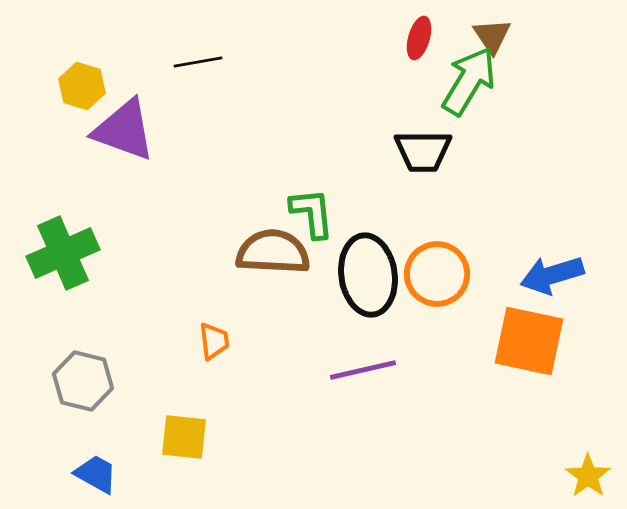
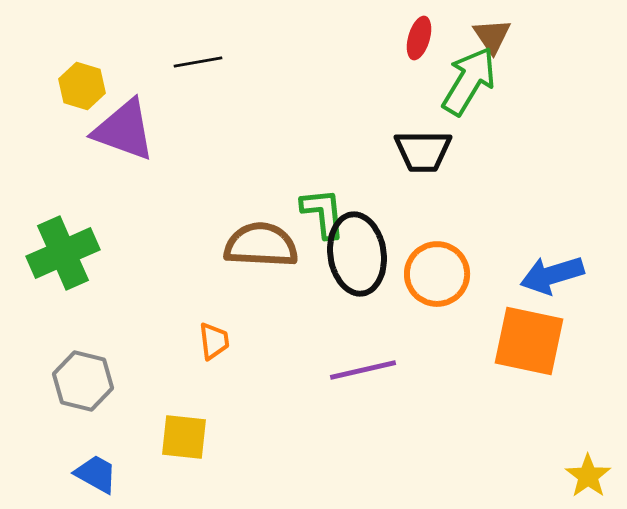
green L-shape: moved 11 px right
brown semicircle: moved 12 px left, 7 px up
black ellipse: moved 11 px left, 21 px up
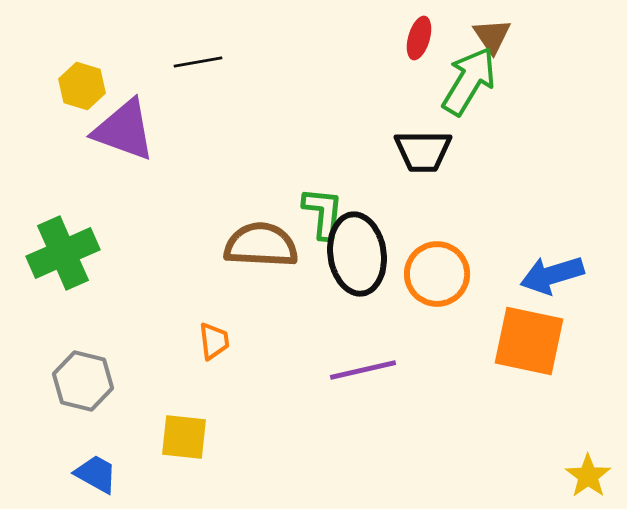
green L-shape: rotated 12 degrees clockwise
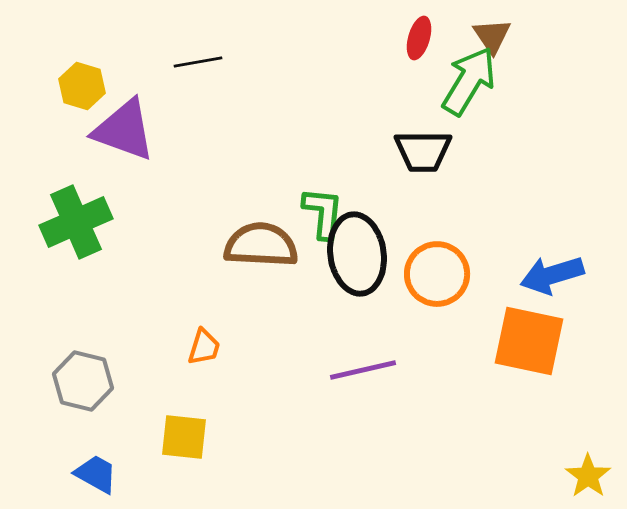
green cross: moved 13 px right, 31 px up
orange trapezoid: moved 10 px left, 6 px down; rotated 24 degrees clockwise
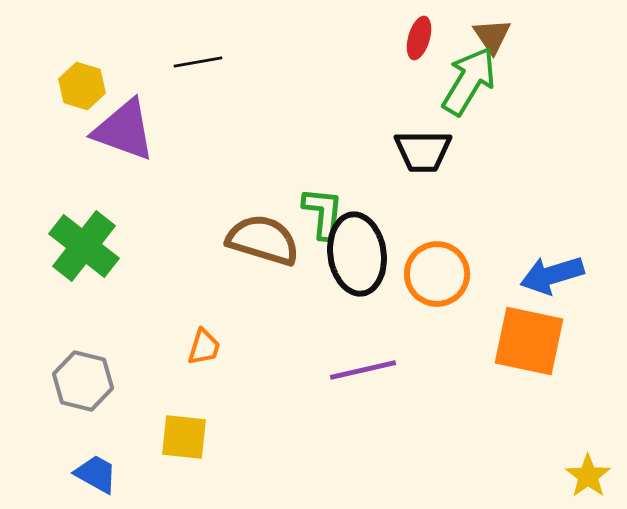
green cross: moved 8 px right, 24 px down; rotated 28 degrees counterclockwise
brown semicircle: moved 2 px right, 5 px up; rotated 14 degrees clockwise
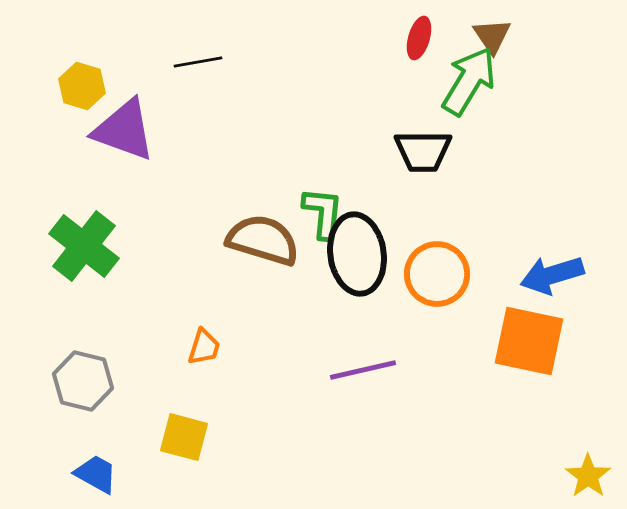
yellow square: rotated 9 degrees clockwise
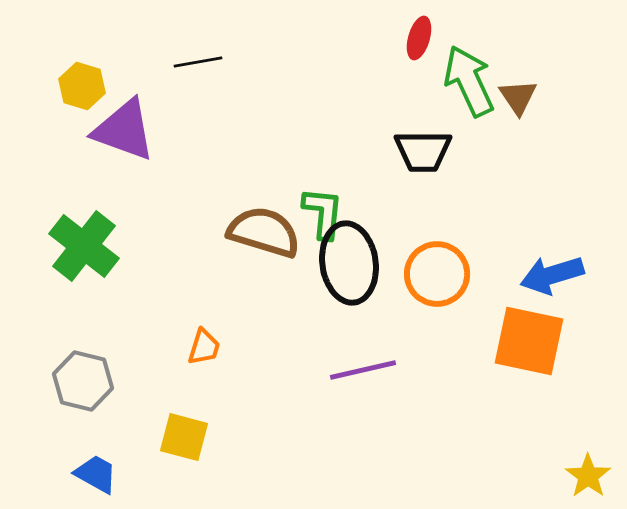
brown triangle: moved 26 px right, 61 px down
green arrow: rotated 56 degrees counterclockwise
brown semicircle: moved 1 px right, 8 px up
black ellipse: moved 8 px left, 9 px down
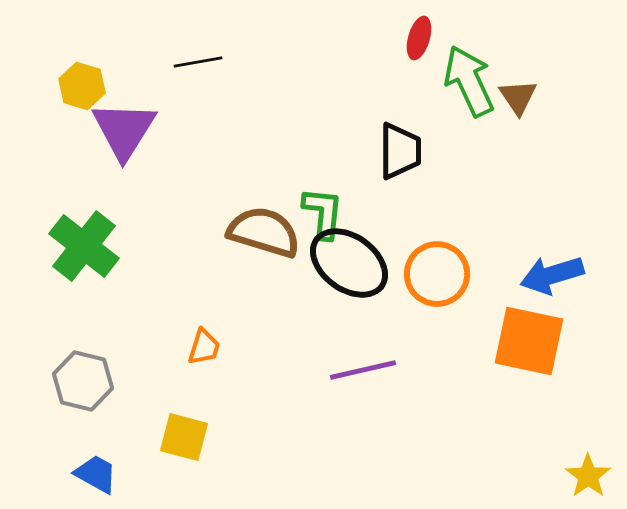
purple triangle: rotated 42 degrees clockwise
black trapezoid: moved 23 px left; rotated 90 degrees counterclockwise
black ellipse: rotated 46 degrees counterclockwise
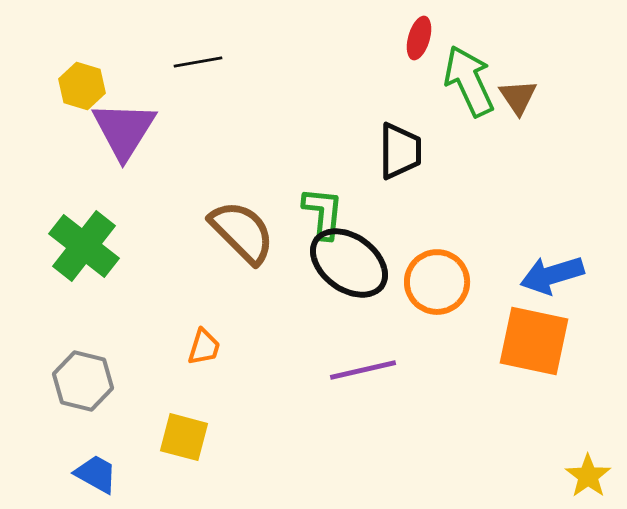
brown semicircle: moved 22 px left; rotated 28 degrees clockwise
orange circle: moved 8 px down
orange square: moved 5 px right
